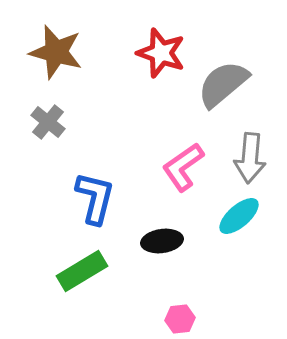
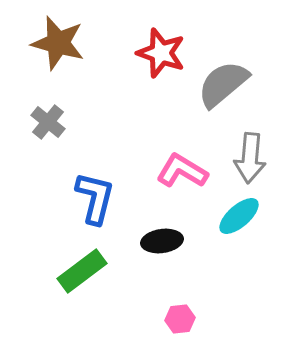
brown star: moved 2 px right, 9 px up
pink L-shape: moved 1 px left, 4 px down; rotated 66 degrees clockwise
green rectangle: rotated 6 degrees counterclockwise
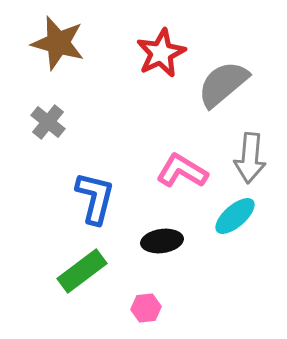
red star: rotated 27 degrees clockwise
cyan ellipse: moved 4 px left
pink hexagon: moved 34 px left, 11 px up
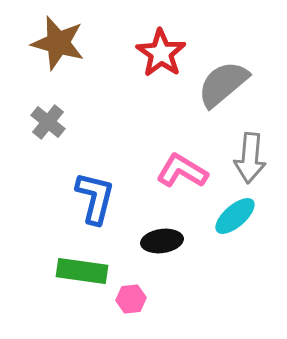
red star: rotated 12 degrees counterclockwise
green rectangle: rotated 45 degrees clockwise
pink hexagon: moved 15 px left, 9 px up
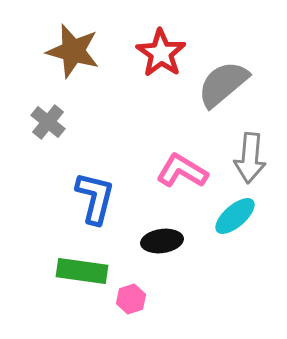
brown star: moved 15 px right, 8 px down
pink hexagon: rotated 12 degrees counterclockwise
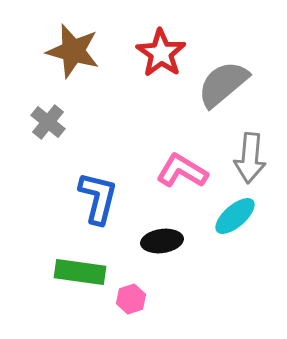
blue L-shape: moved 3 px right
green rectangle: moved 2 px left, 1 px down
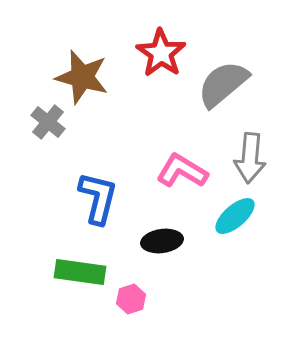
brown star: moved 9 px right, 26 px down
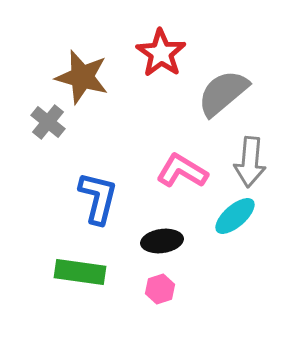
gray semicircle: moved 9 px down
gray arrow: moved 4 px down
pink hexagon: moved 29 px right, 10 px up
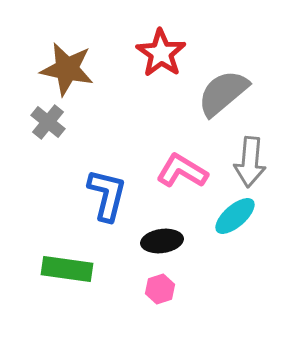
brown star: moved 15 px left, 8 px up; rotated 4 degrees counterclockwise
blue L-shape: moved 9 px right, 3 px up
green rectangle: moved 13 px left, 3 px up
